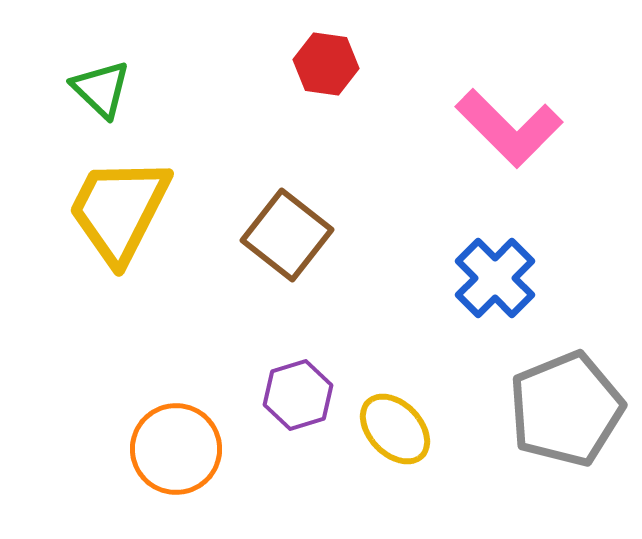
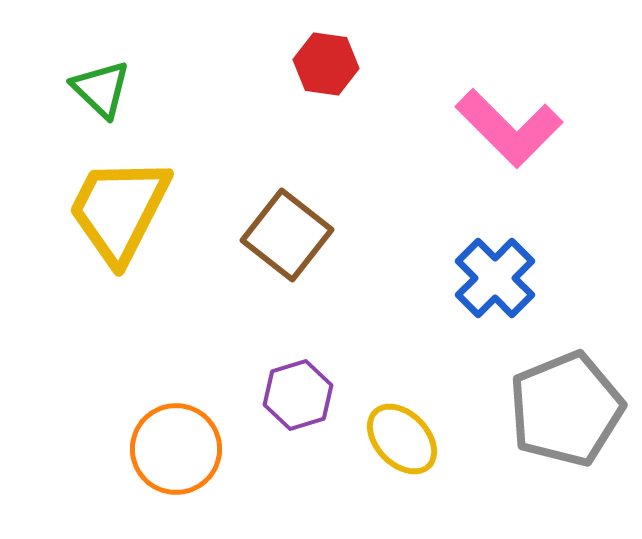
yellow ellipse: moved 7 px right, 10 px down
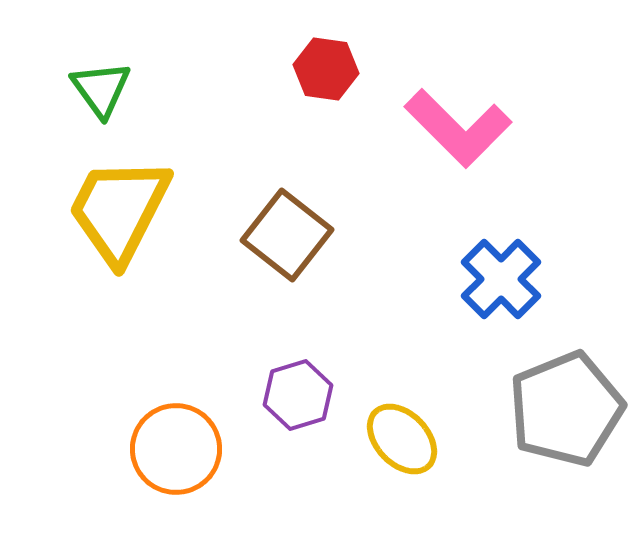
red hexagon: moved 5 px down
green triangle: rotated 10 degrees clockwise
pink L-shape: moved 51 px left
blue cross: moved 6 px right, 1 px down
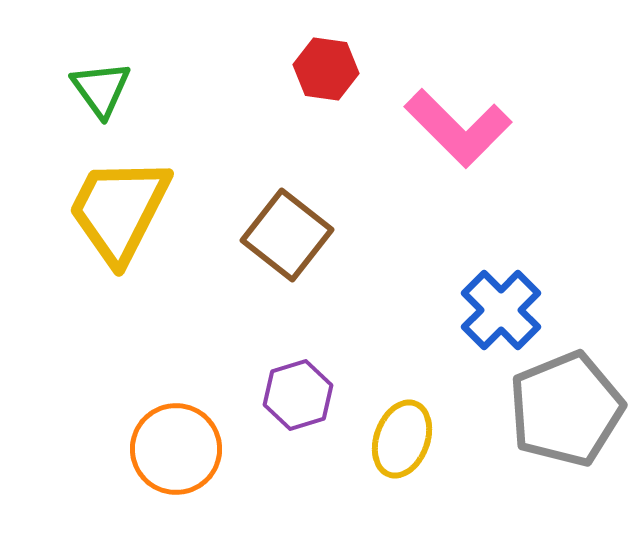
blue cross: moved 31 px down
yellow ellipse: rotated 64 degrees clockwise
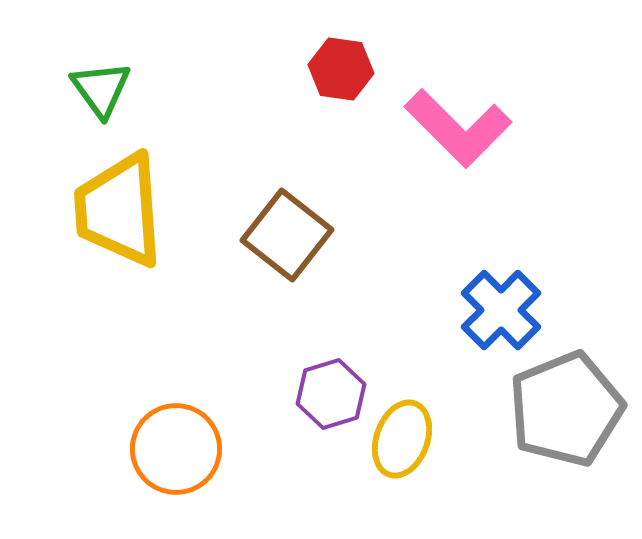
red hexagon: moved 15 px right
yellow trapezoid: rotated 31 degrees counterclockwise
purple hexagon: moved 33 px right, 1 px up
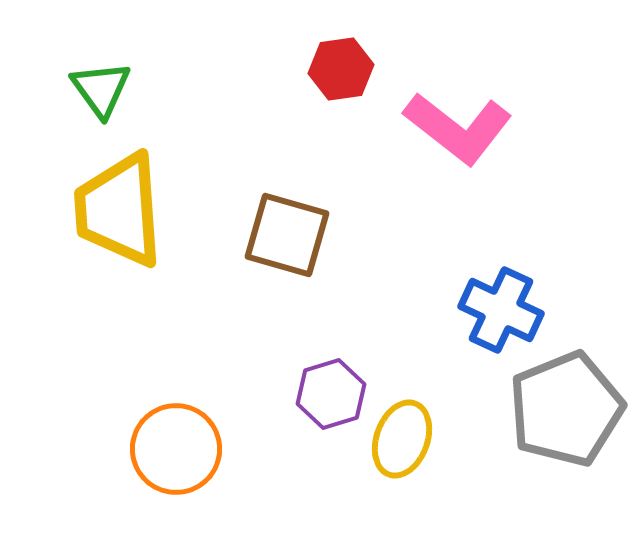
red hexagon: rotated 16 degrees counterclockwise
pink L-shape: rotated 7 degrees counterclockwise
brown square: rotated 22 degrees counterclockwise
blue cross: rotated 20 degrees counterclockwise
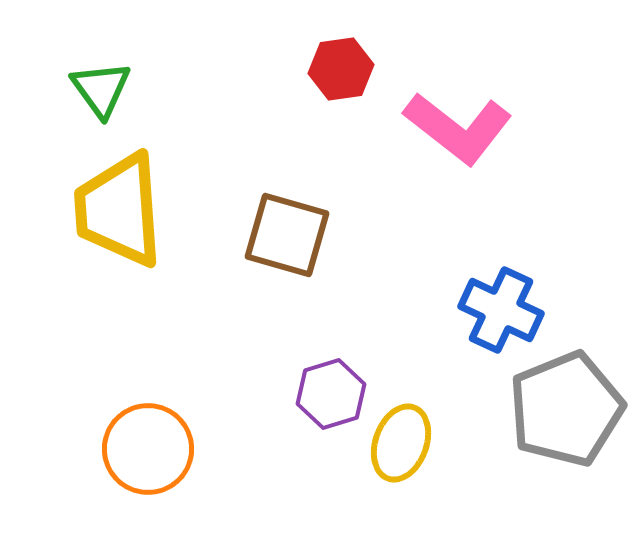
yellow ellipse: moved 1 px left, 4 px down
orange circle: moved 28 px left
